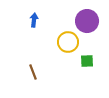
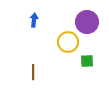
purple circle: moved 1 px down
brown line: rotated 21 degrees clockwise
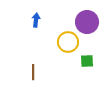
blue arrow: moved 2 px right
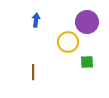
green square: moved 1 px down
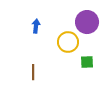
blue arrow: moved 6 px down
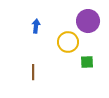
purple circle: moved 1 px right, 1 px up
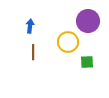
blue arrow: moved 6 px left
brown line: moved 20 px up
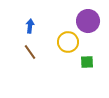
brown line: moved 3 px left; rotated 35 degrees counterclockwise
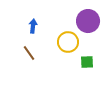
blue arrow: moved 3 px right
brown line: moved 1 px left, 1 px down
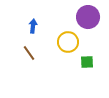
purple circle: moved 4 px up
